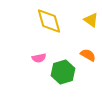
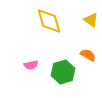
pink semicircle: moved 8 px left, 7 px down
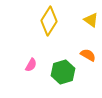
yellow diamond: rotated 48 degrees clockwise
pink semicircle: rotated 48 degrees counterclockwise
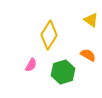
yellow diamond: moved 14 px down
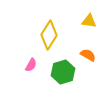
yellow triangle: moved 2 px left, 1 px down; rotated 28 degrees counterclockwise
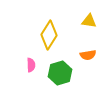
orange semicircle: rotated 140 degrees clockwise
pink semicircle: rotated 32 degrees counterclockwise
green hexagon: moved 3 px left, 1 px down
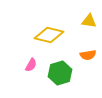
yellow diamond: rotated 72 degrees clockwise
pink semicircle: rotated 32 degrees clockwise
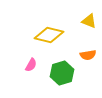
yellow triangle: rotated 14 degrees clockwise
green hexagon: moved 2 px right
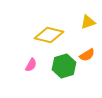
yellow triangle: moved 1 px left, 1 px down; rotated 42 degrees counterclockwise
orange semicircle: moved 1 px left; rotated 21 degrees counterclockwise
green hexagon: moved 2 px right, 7 px up
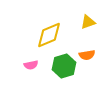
yellow diamond: rotated 36 degrees counterclockwise
orange semicircle: rotated 21 degrees clockwise
pink semicircle: rotated 48 degrees clockwise
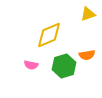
yellow triangle: moved 8 px up
pink semicircle: rotated 24 degrees clockwise
